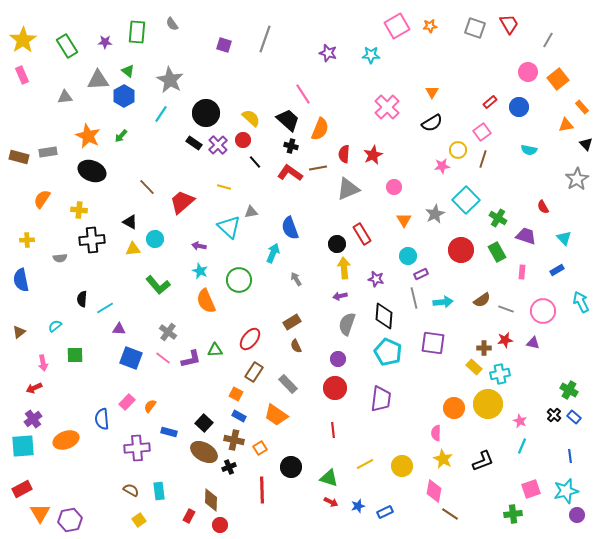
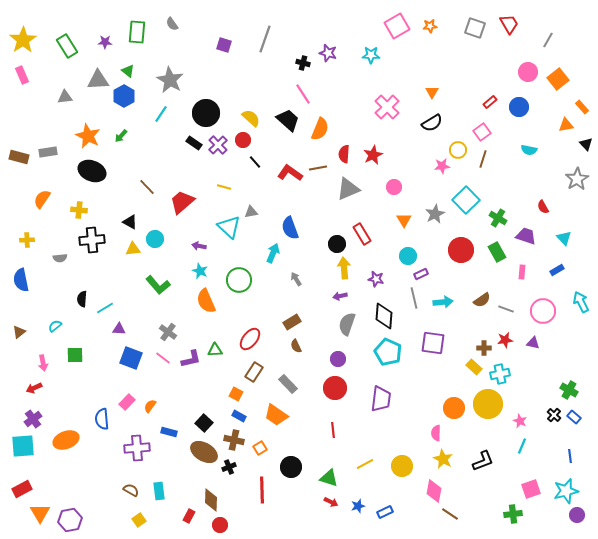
black cross at (291, 146): moved 12 px right, 83 px up
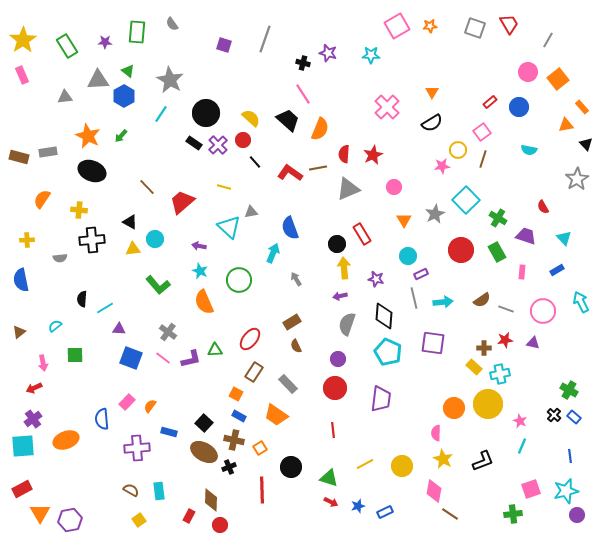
orange semicircle at (206, 301): moved 2 px left, 1 px down
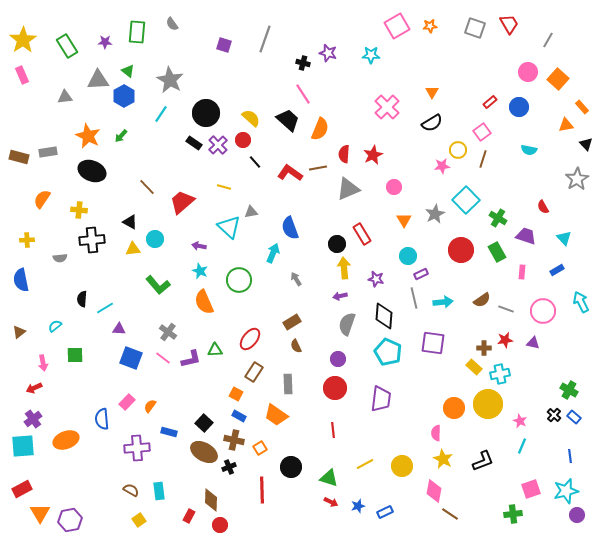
orange square at (558, 79): rotated 10 degrees counterclockwise
gray rectangle at (288, 384): rotated 42 degrees clockwise
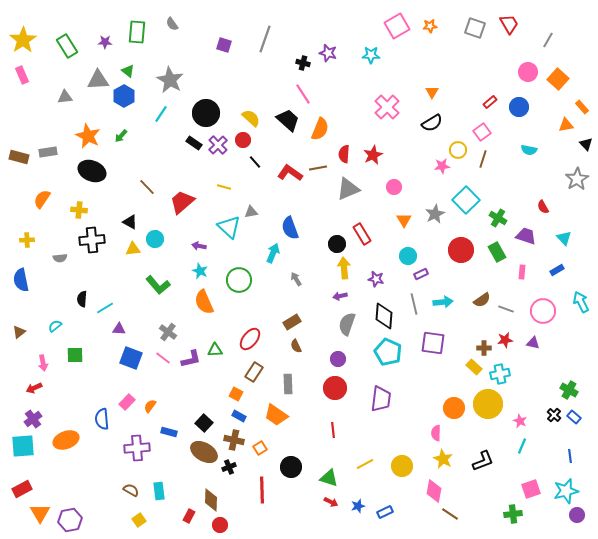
gray line at (414, 298): moved 6 px down
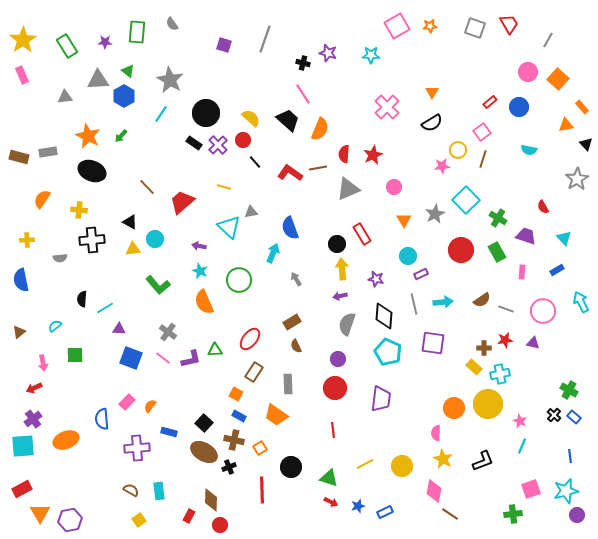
yellow arrow at (344, 268): moved 2 px left, 1 px down
